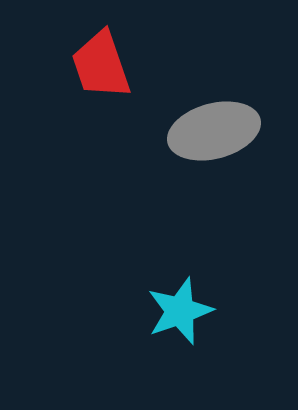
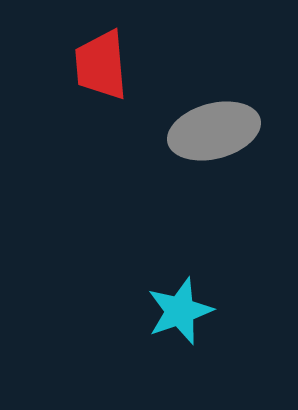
red trapezoid: rotated 14 degrees clockwise
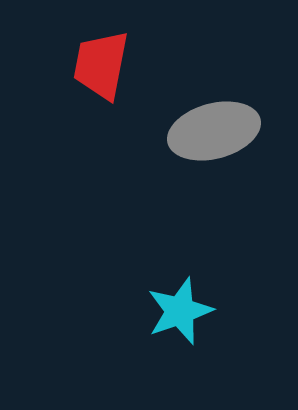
red trapezoid: rotated 16 degrees clockwise
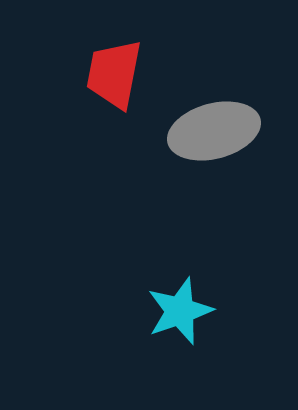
red trapezoid: moved 13 px right, 9 px down
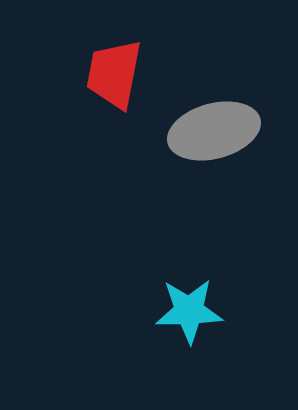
cyan star: moved 9 px right; rotated 18 degrees clockwise
